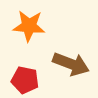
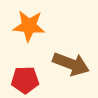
red pentagon: rotated 12 degrees counterclockwise
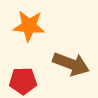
red pentagon: moved 2 px left, 1 px down
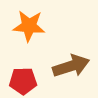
brown arrow: moved 2 px down; rotated 39 degrees counterclockwise
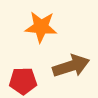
orange star: moved 12 px right, 1 px down
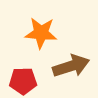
orange star: moved 6 px down
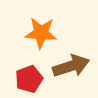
red pentagon: moved 6 px right, 2 px up; rotated 20 degrees counterclockwise
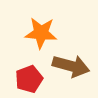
brown arrow: rotated 33 degrees clockwise
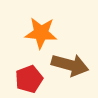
brown arrow: moved 1 px left, 1 px up
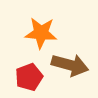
red pentagon: moved 2 px up
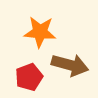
orange star: moved 1 px left, 1 px up
